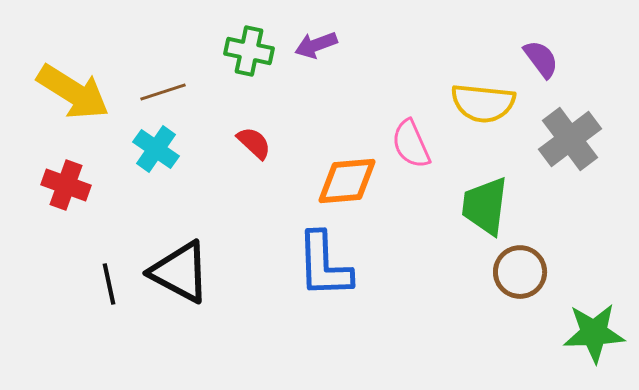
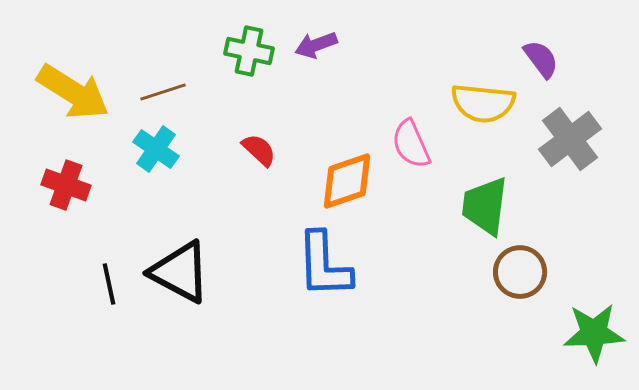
red semicircle: moved 5 px right, 7 px down
orange diamond: rotated 14 degrees counterclockwise
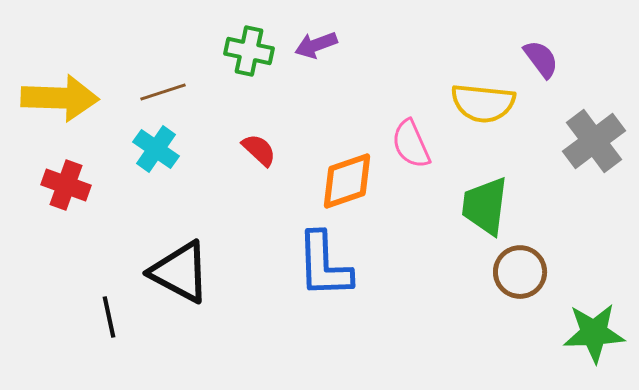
yellow arrow: moved 13 px left, 6 px down; rotated 30 degrees counterclockwise
gray cross: moved 24 px right, 2 px down
black line: moved 33 px down
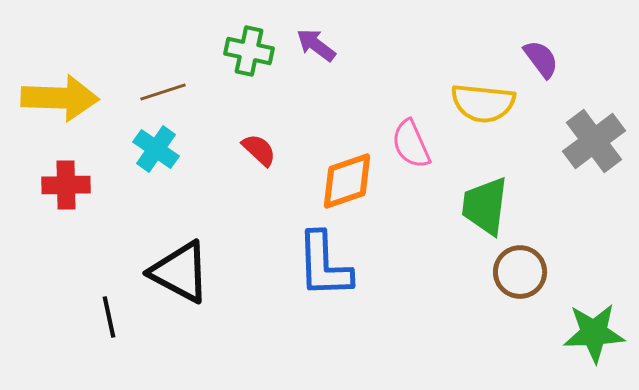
purple arrow: rotated 57 degrees clockwise
red cross: rotated 21 degrees counterclockwise
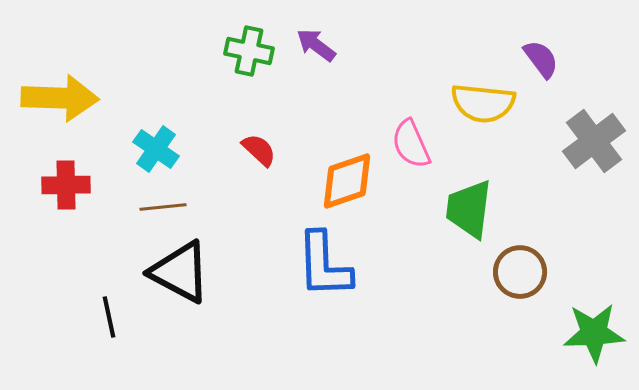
brown line: moved 115 px down; rotated 12 degrees clockwise
green trapezoid: moved 16 px left, 3 px down
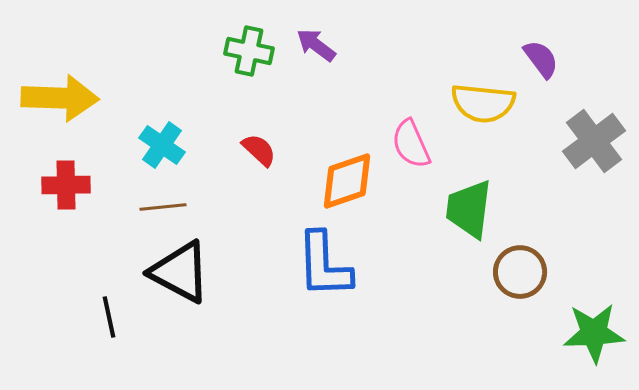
cyan cross: moved 6 px right, 4 px up
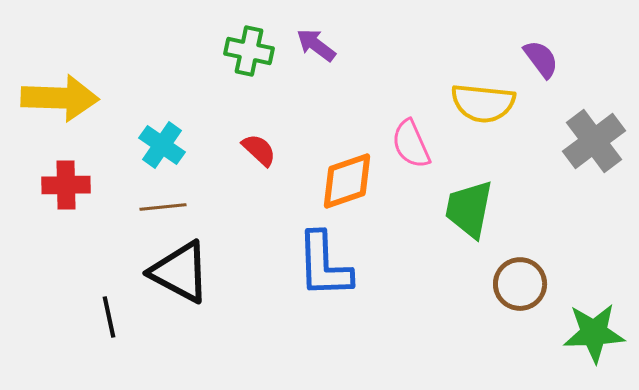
green trapezoid: rotated 4 degrees clockwise
brown circle: moved 12 px down
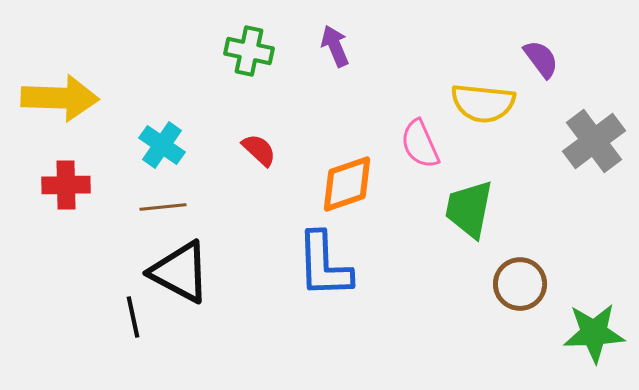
purple arrow: moved 19 px right, 1 px down; rotated 30 degrees clockwise
pink semicircle: moved 9 px right
orange diamond: moved 3 px down
black line: moved 24 px right
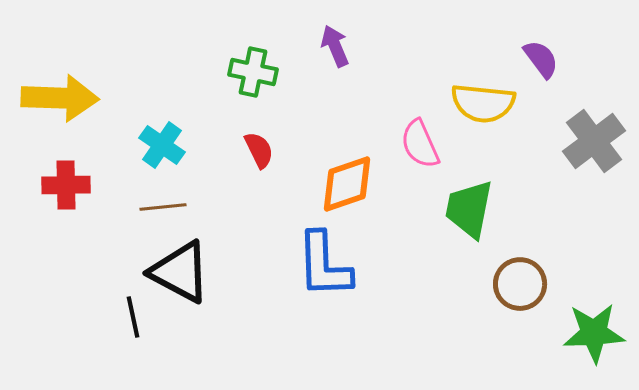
green cross: moved 4 px right, 21 px down
red semicircle: rotated 21 degrees clockwise
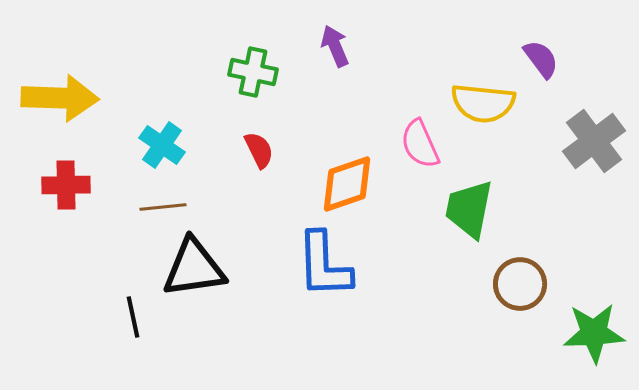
black triangle: moved 14 px right, 4 px up; rotated 36 degrees counterclockwise
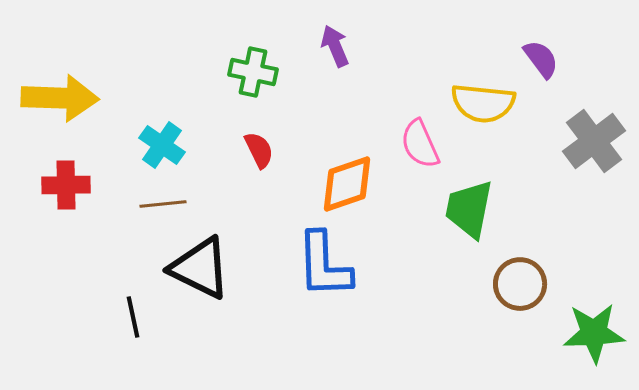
brown line: moved 3 px up
black triangle: moved 6 px right; rotated 34 degrees clockwise
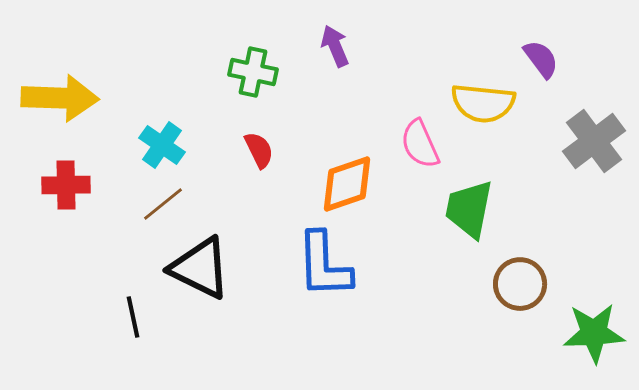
brown line: rotated 33 degrees counterclockwise
